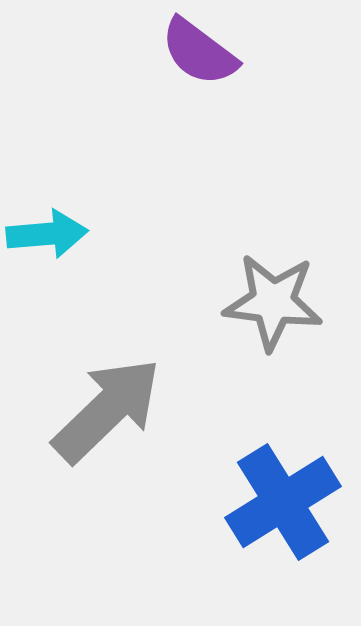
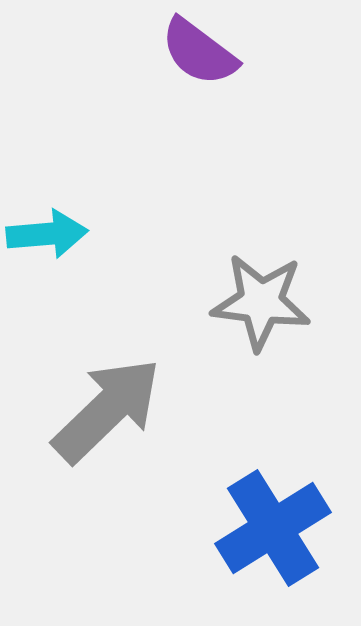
gray star: moved 12 px left
blue cross: moved 10 px left, 26 px down
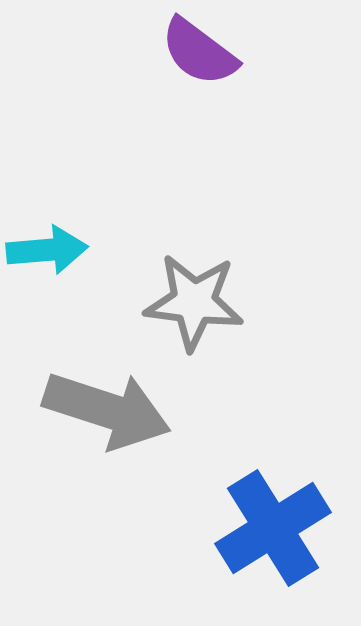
cyan arrow: moved 16 px down
gray star: moved 67 px left
gray arrow: rotated 62 degrees clockwise
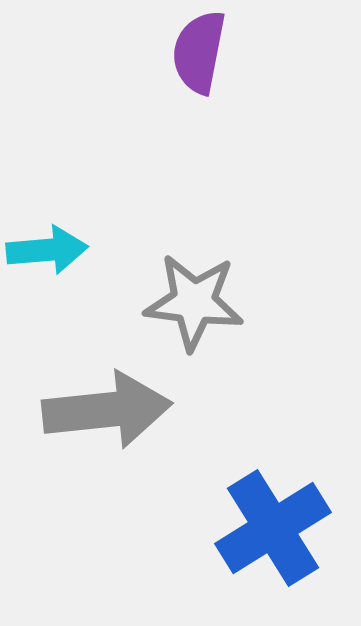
purple semicircle: rotated 64 degrees clockwise
gray arrow: rotated 24 degrees counterclockwise
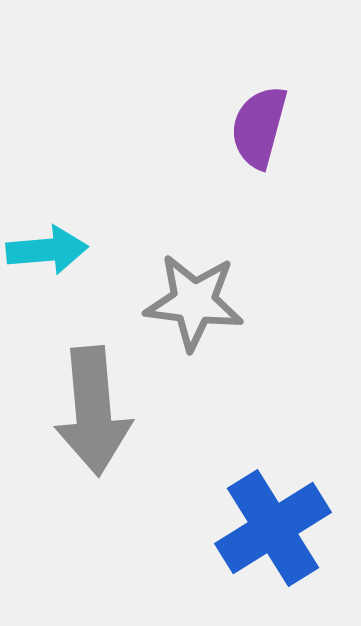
purple semicircle: moved 60 px right, 75 px down; rotated 4 degrees clockwise
gray arrow: moved 14 px left, 1 px down; rotated 91 degrees clockwise
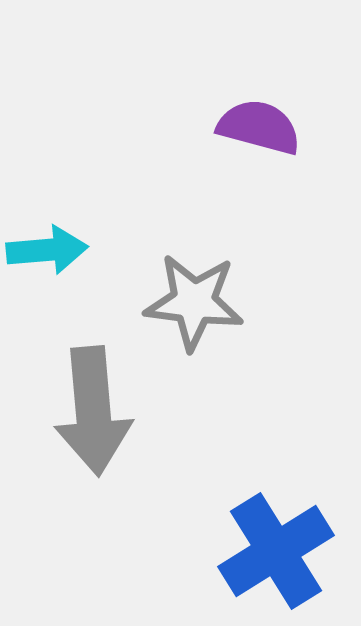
purple semicircle: rotated 90 degrees clockwise
blue cross: moved 3 px right, 23 px down
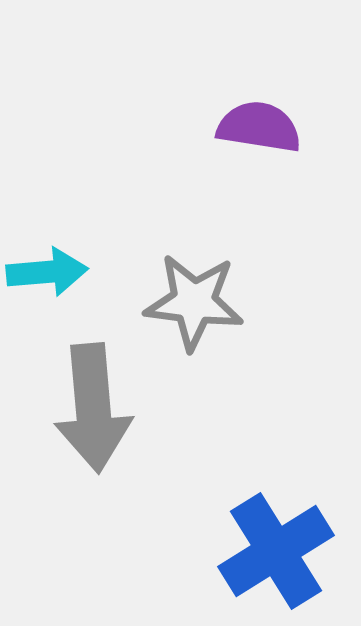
purple semicircle: rotated 6 degrees counterclockwise
cyan arrow: moved 22 px down
gray arrow: moved 3 px up
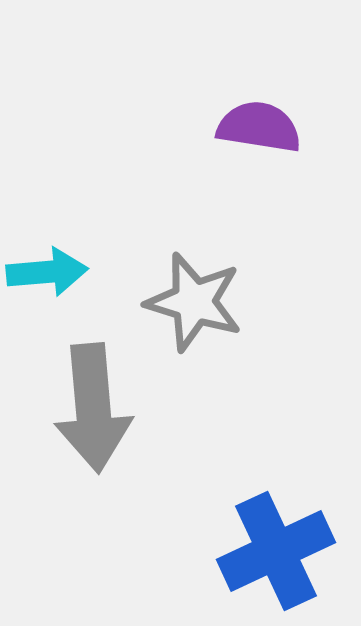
gray star: rotated 10 degrees clockwise
blue cross: rotated 7 degrees clockwise
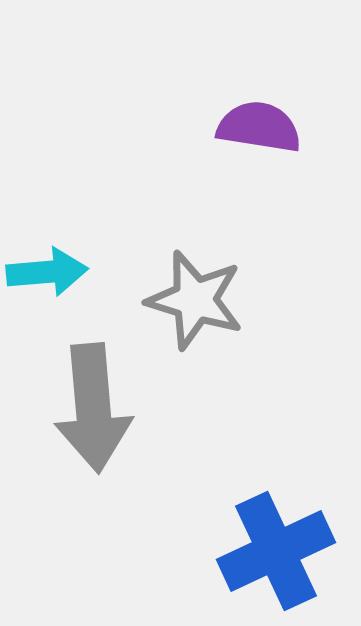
gray star: moved 1 px right, 2 px up
